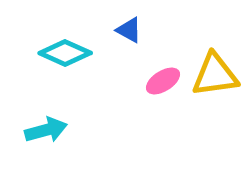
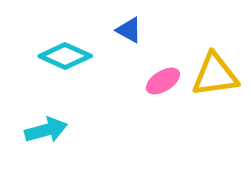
cyan diamond: moved 3 px down
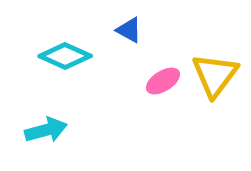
yellow triangle: rotated 45 degrees counterclockwise
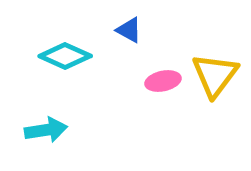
pink ellipse: rotated 20 degrees clockwise
cyan arrow: rotated 6 degrees clockwise
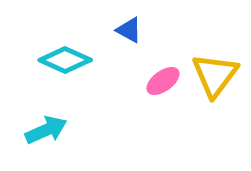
cyan diamond: moved 4 px down
pink ellipse: rotated 24 degrees counterclockwise
cyan arrow: rotated 15 degrees counterclockwise
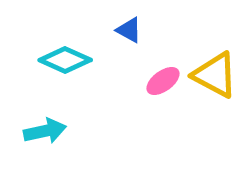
yellow triangle: rotated 39 degrees counterclockwise
cyan arrow: moved 1 px left, 1 px down; rotated 12 degrees clockwise
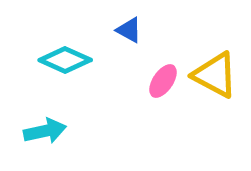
pink ellipse: rotated 20 degrees counterclockwise
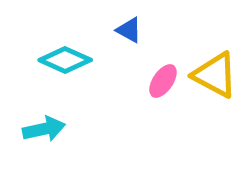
cyan arrow: moved 1 px left, 2 px up
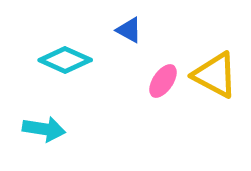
cyan arrow: rotated 21 degrees clockwise
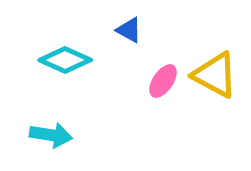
cyan arrow: moved 7 px right, 6 px down
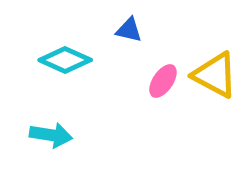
blue triangle: rotated 16 degrees counterclockwise
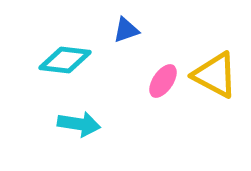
blue triangle: moved 3 px left; rotated 32 degrees counterclockwise
cyan diamond: rotated 18 degrees counterclockwise
cyan arrow: moved 28 px right, 11 px up
